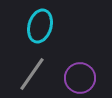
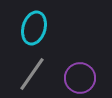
cyan ellipse: moved 6 px left, 2 px down
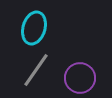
gray line: moved 4 px right, 4 px up
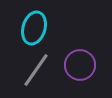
purple circle: moved 13 px up
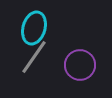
gray line: moved 2 px left, 13 px up
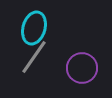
purple circle: moved 2 px right, 3 px down
